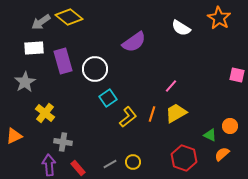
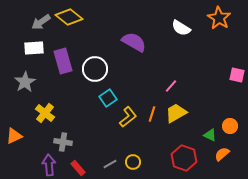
purple semicircle: rotated 115 degrees counterclockwise
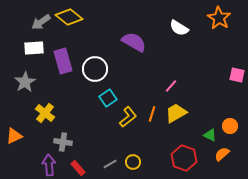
white semicircle: moved 2 px left
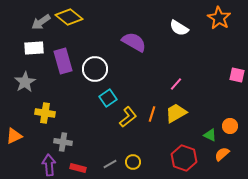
pink line: moved 5 px right, 2 px up
yellow cross: rotated 30 degrees counterclockwise
red rectangle: rotated 35 degrees counterclockwise
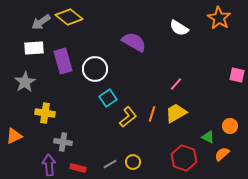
green triangle: moved 2 px left, 2 px down
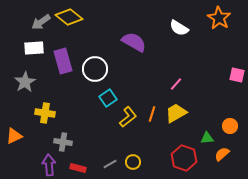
green triangle: moved 1 px left, 1 px down; rotated 32 degrees counterclockwise
